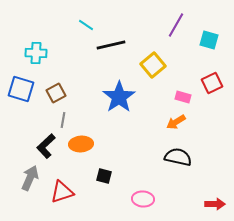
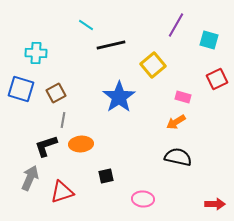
red square: moved 5 px right, 4 px up
black L-shape: rotated 25 degrees clockwise
black square: moved 2 px right; rotated 28 degrees counterclockwise
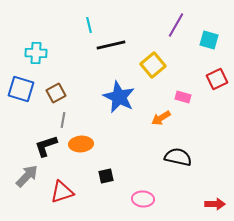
cyan line: moved 3 px right; rotated 42 degrees clockwise
blue star: rotated 12 degrees counterclockwise
orange arrow: moved 15 px left, 4 px up
gray arrow: moved 3 px left, 2 px up; rotated 20 degrees clockwise
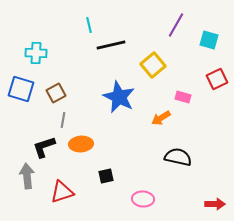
black L-shape: moved 2 px left, 1 px down
gray arrow: rotated 50 degrees counterclockwise
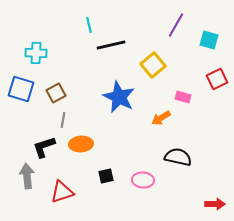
pink ellipse: moved 19 px up
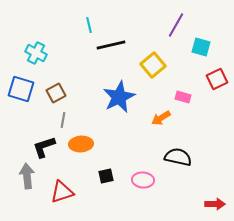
cyan square: moved 8 px left, 7 px down
cyan cross: rotated 25 degrees clockwise
blue star: rotated 20 degrees clockwise
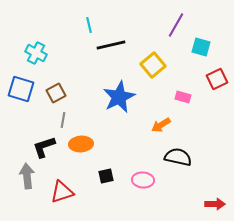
orange arrow: moved 7 px down
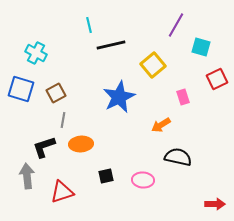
pink rectangle: rotated 56 degrees clockwise
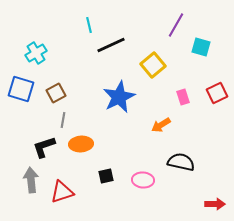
black line: rotated 12 degrees counterclockwise
cyan cross: rotated 30 degrees clockwise
red square: moved 14 px down
black semicircle: moved 3 px right, 5 px down
gray arrow: moved 4 px right, 4 px down
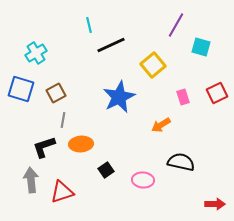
black square: moved 6 px up; rotated 21 degrees counterclockwise
